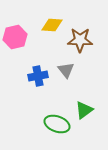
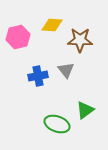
pink hexagon: moved 3 px right
green triangle: moved 1 px right
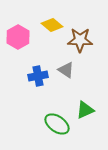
yellow diamond: rotated 35 degrees clockwise
pink hexagon: rotated 15 degrees counterclockwise
gray triangle: rotated 18 degrees counterclockwise
green triangle: rotated 12 degrees clockwise
green ellipse: rotated 15 degrees clockwise
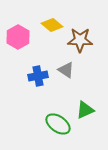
green ellipse: moved 1 px right
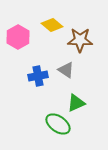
green triangle: moved 9 px left, 7 px up
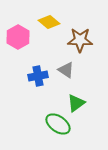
yellow diamond: moved 3 px left, 3 px up
green triangle: rotated 12 degrees counterclockwise
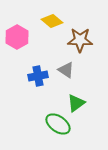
yellow diamond: moved 3 px right, 1 px up
pink hexagon: moved 1 px left
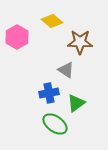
brown star: moved 2 px down
blue cross: moved 11 px right, 17 px down
green ellipse: moved 3 px left
